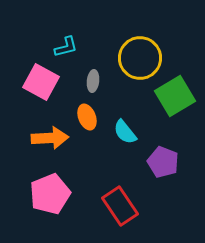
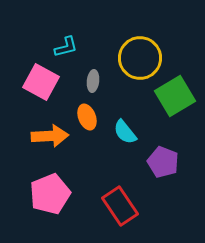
orange arrow: moved 2 px up
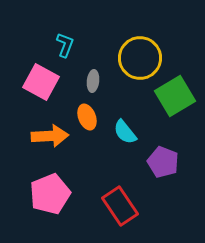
cyan L-shape: moved 1 px left, 2 px up; rotated 55 degrees counterclockwise
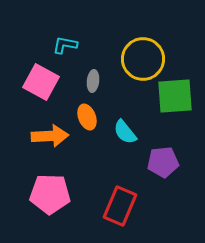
cyan L-shape: rotated 100 degrees counterclockwise
yellow circle: moved 3 px right, 1 px down
green square: rotated 27 degrees clockwise
purple pentagon: rotated 28 degrees counterclockwise
pink pentagon: rotated 24 degrees clockwise
red rectangle: rotated 57 degrees clockwise
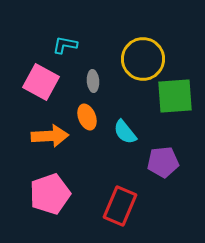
gray ellipse: rotated 10 degrees counterclockwise
pink pentagon: rotated 21 degrees counterclockwise
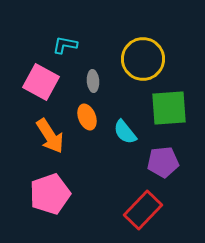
green square: moved 6 px left, 12 px down
orange arrow: rotated 60 degrees clockwise
red rectangle: moved 23 px right, 4 px down; rotated 21 degrees clockwise
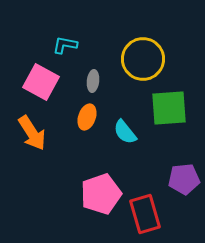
gray ellipse: rotated 10 degrees clockwise
orange ellipse: rotated 40 degrees clockwise
orange arrow: moved 18 px left, 3 px up
purple pentagon: moved 21 px right, 17 px down
pink pentagon: moved 51 px right
red rectangle: moved 2 px right, 4 px down; rotated 60 degrees counterclockwise
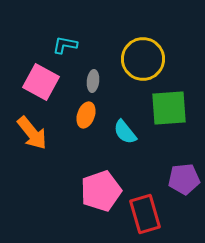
orange ellipse: moved 1 px left, 2 px up
orange arrow: rotated 6 degrees counterclockwise
pink pentagon: moved 3 px up
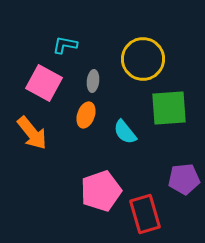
pink square: moved 3 px right, 1 px down
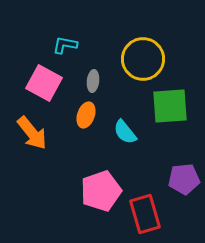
green square: moved 1 px right, 2 px up
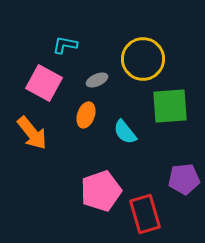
gray ellipse: moved 4 px right, 1 px up; rotated 60 degrees clockwise
